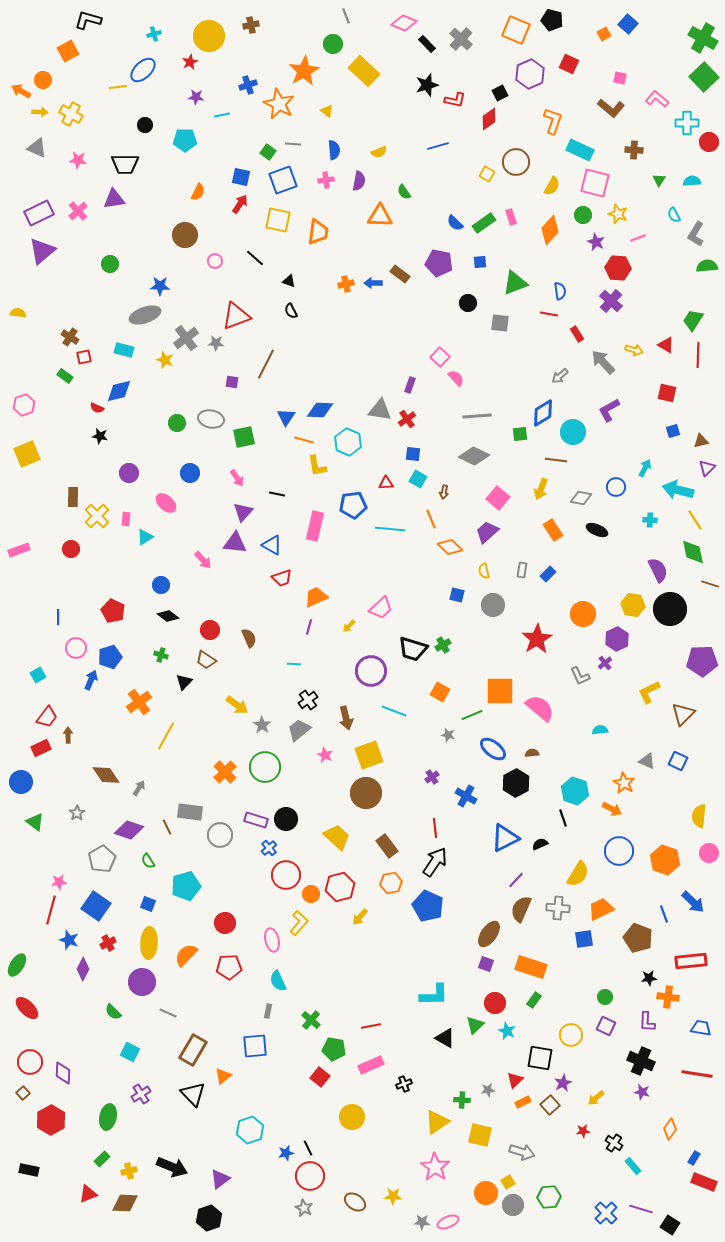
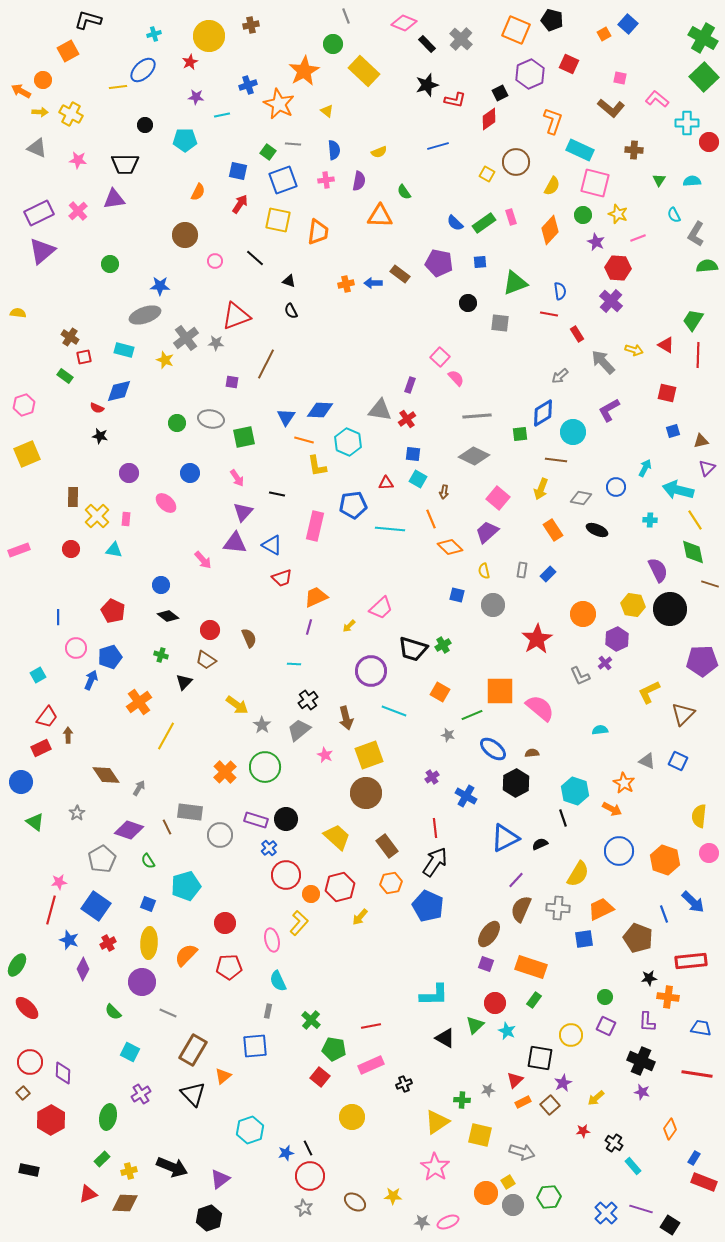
blue square at (241, 177): moved 3 px left, 6 px up
cyan triangle at (145, 537): moved 31 px left, 13 px down; rotated 42 degrees clockwise
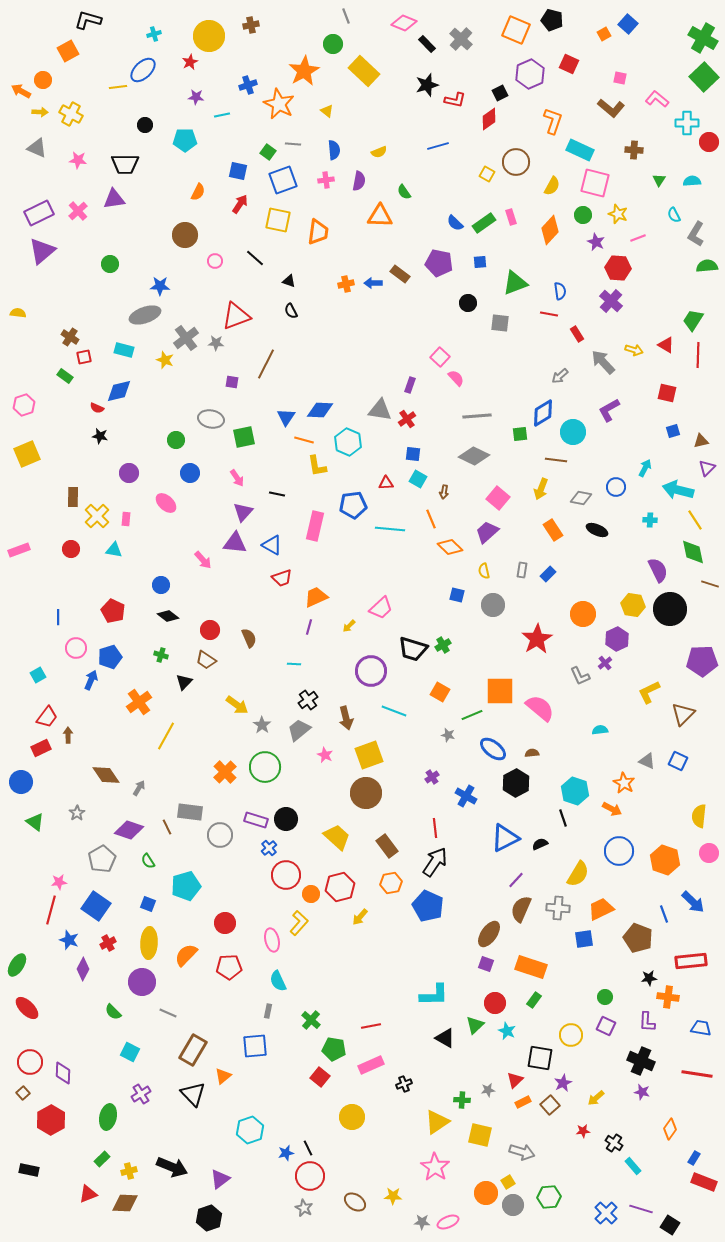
green circle at (177, 423): moved 1 px left, 17 px down
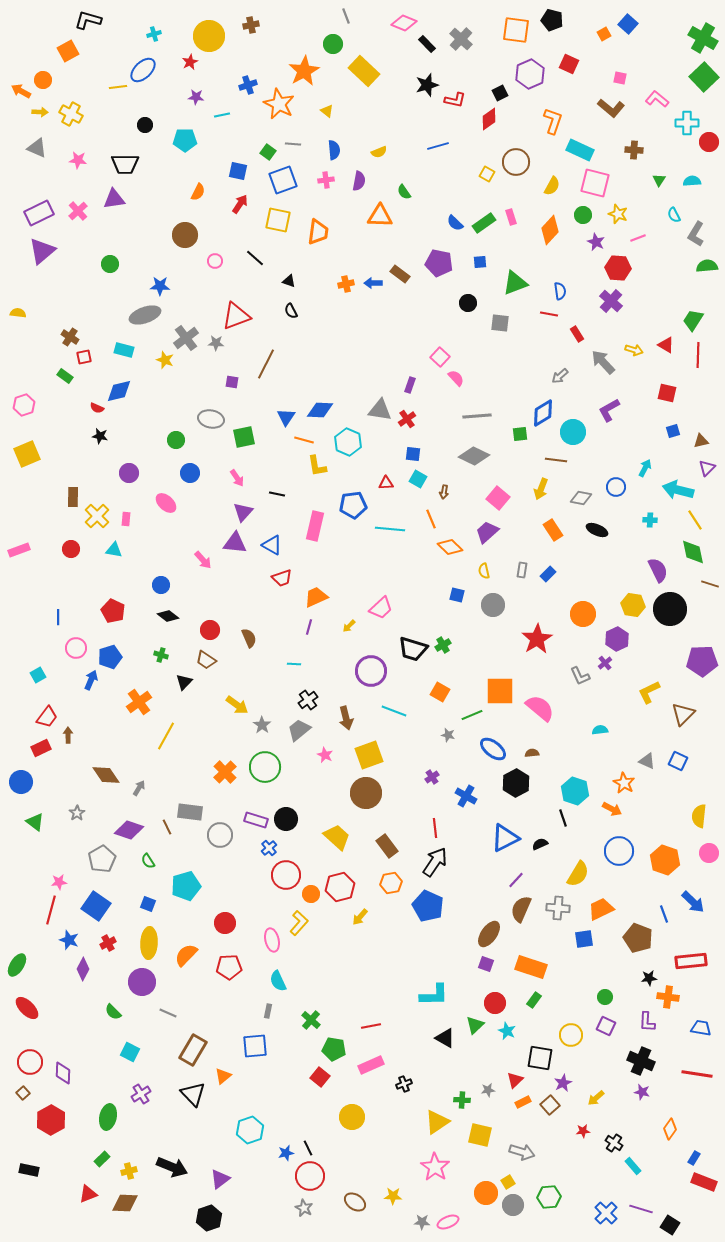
orange square at (516, 30): rotated 16 degrees counterclockwise
